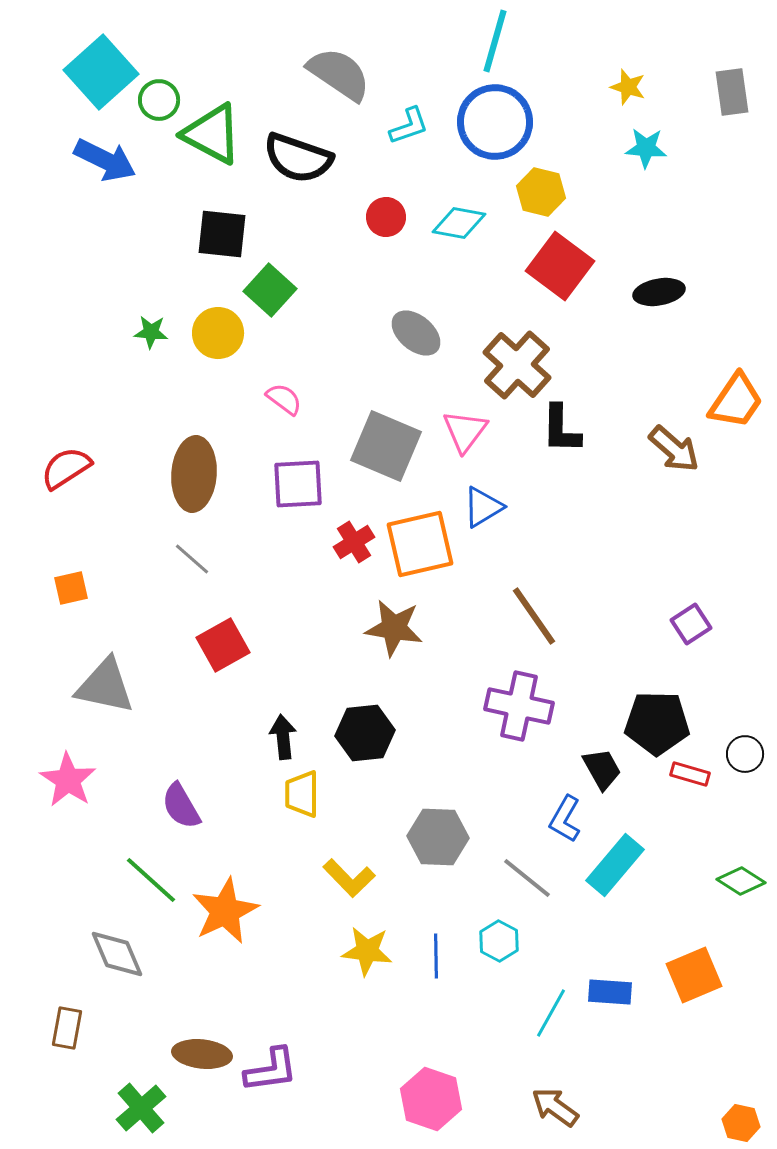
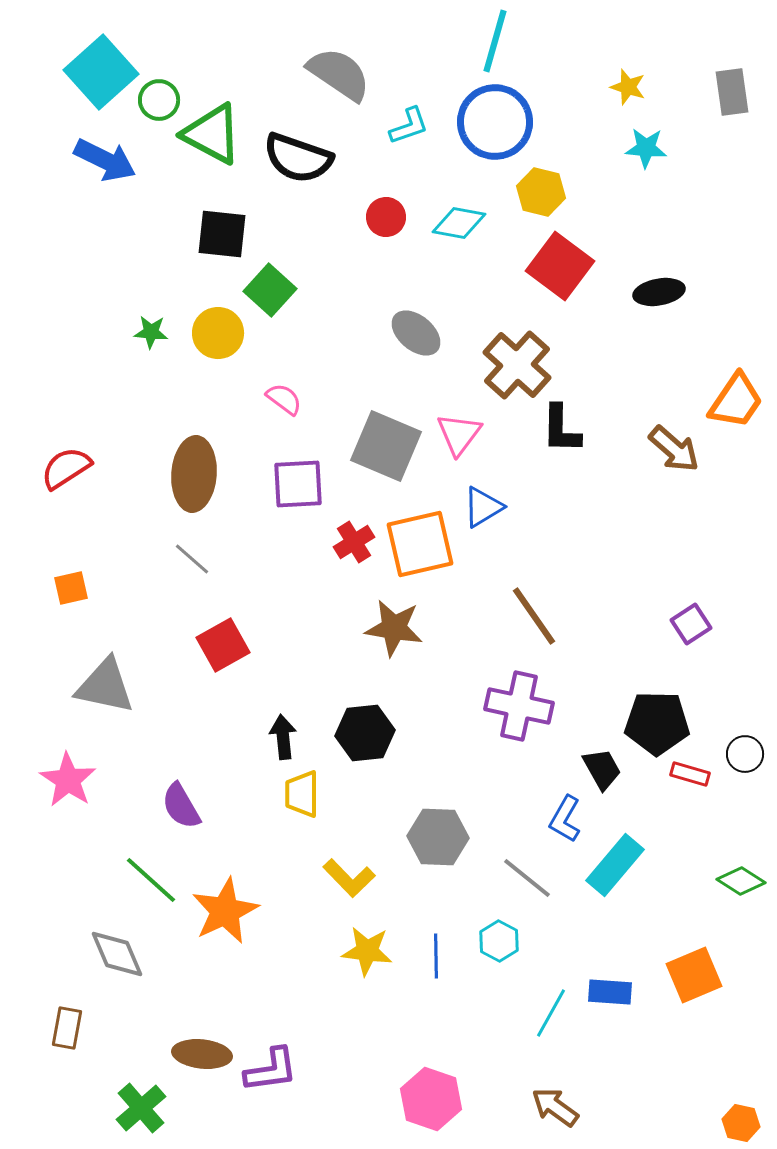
pink triangle at (465, 431): moved 6 px left, 3 px down
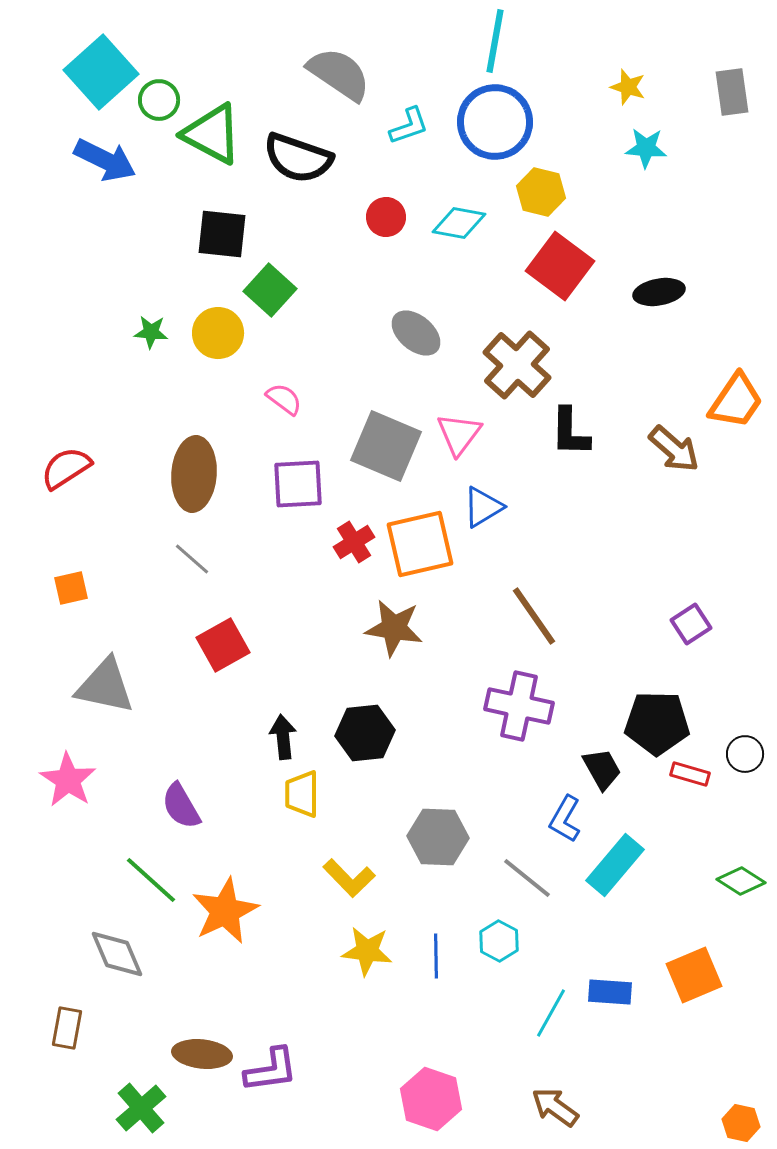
cyan line at (495, 41): rotated 6 degrees counterclockwise
black L-shape at (561, 429): moved 9 px right, 3 px down
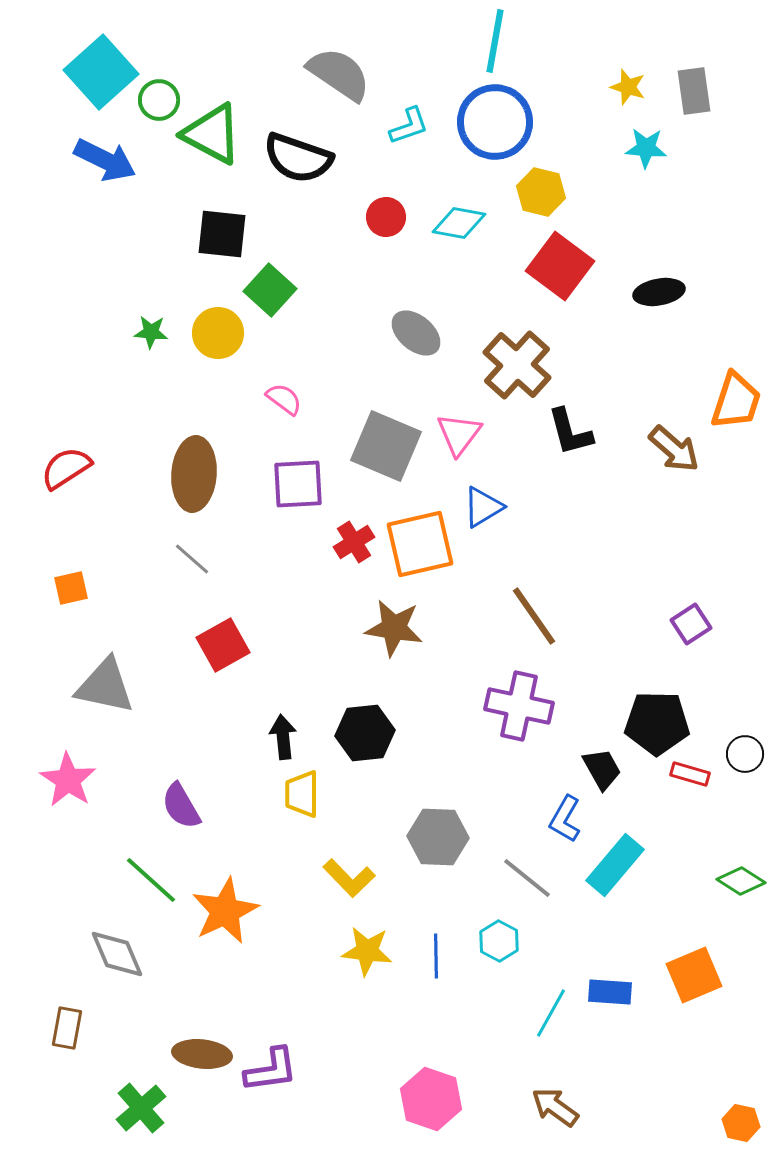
gray rectangle at (732, 92): moved 38 px left, 1 px up
orange trapezoid at (736, 401): rotated 16 degrees counterclockwise
black L-shape at (570, 432): rotated 16 degrees counterclockwise
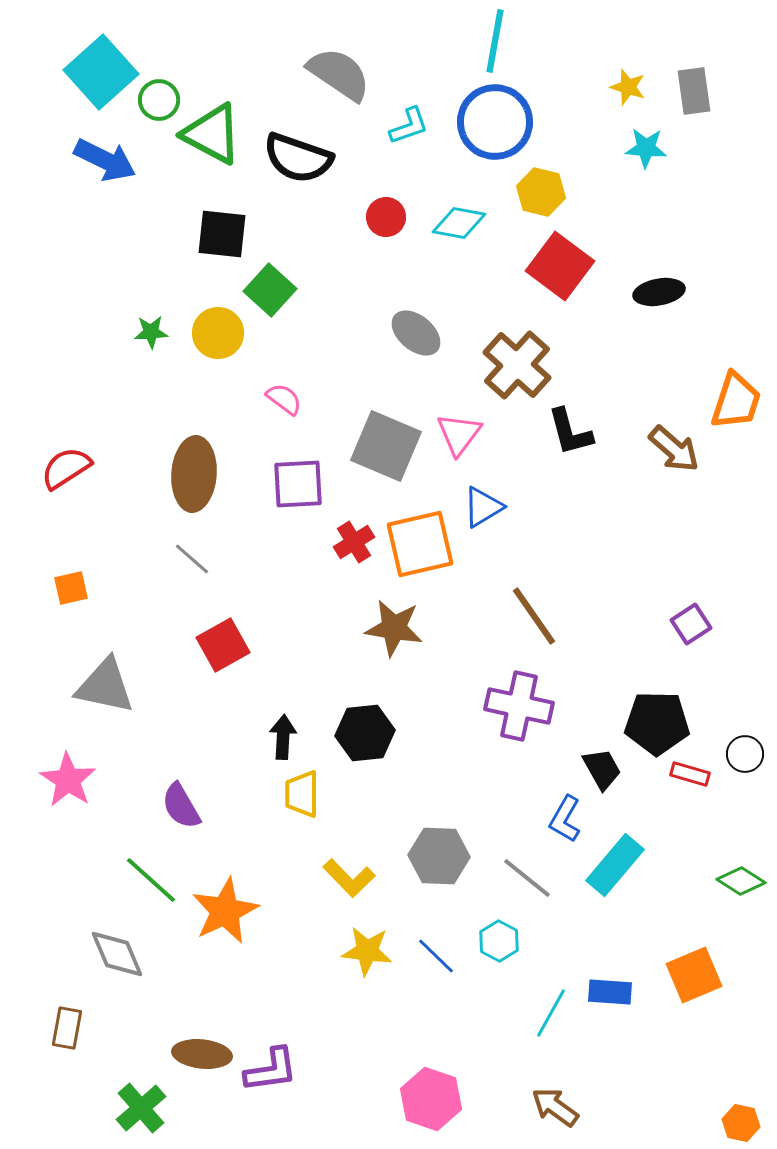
green star at (151, 332): rotated 8 degrees counterclockwise
black arrow at (283, 737): rotated 9 degrees clockwise
gray hexagon at (438, 837): moved 1 px right, 19 px down
blue line at (436, 956): rotated 45 degrees counterclockwise
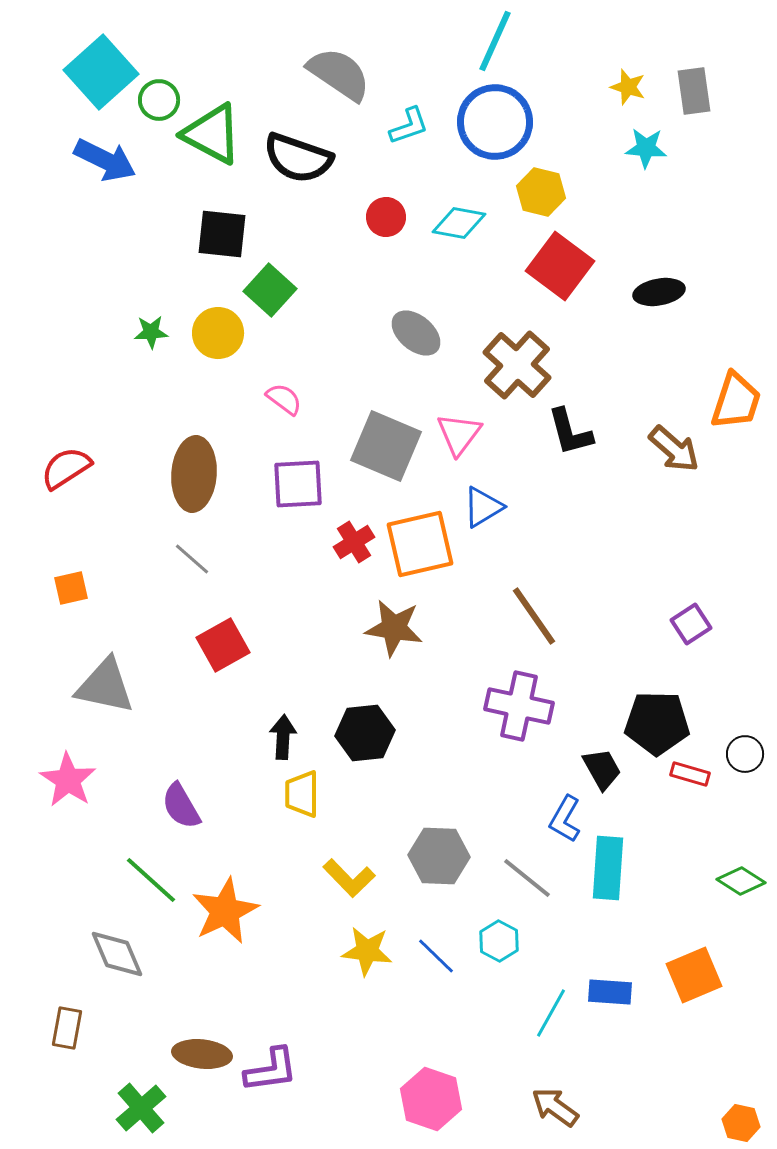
cyan line at (495, 41): rotated 14 degrees clockwise
cyan rectangle at (615, 865): moved 7 px left, 3 px down; rotated 36 degrees counterclockwise
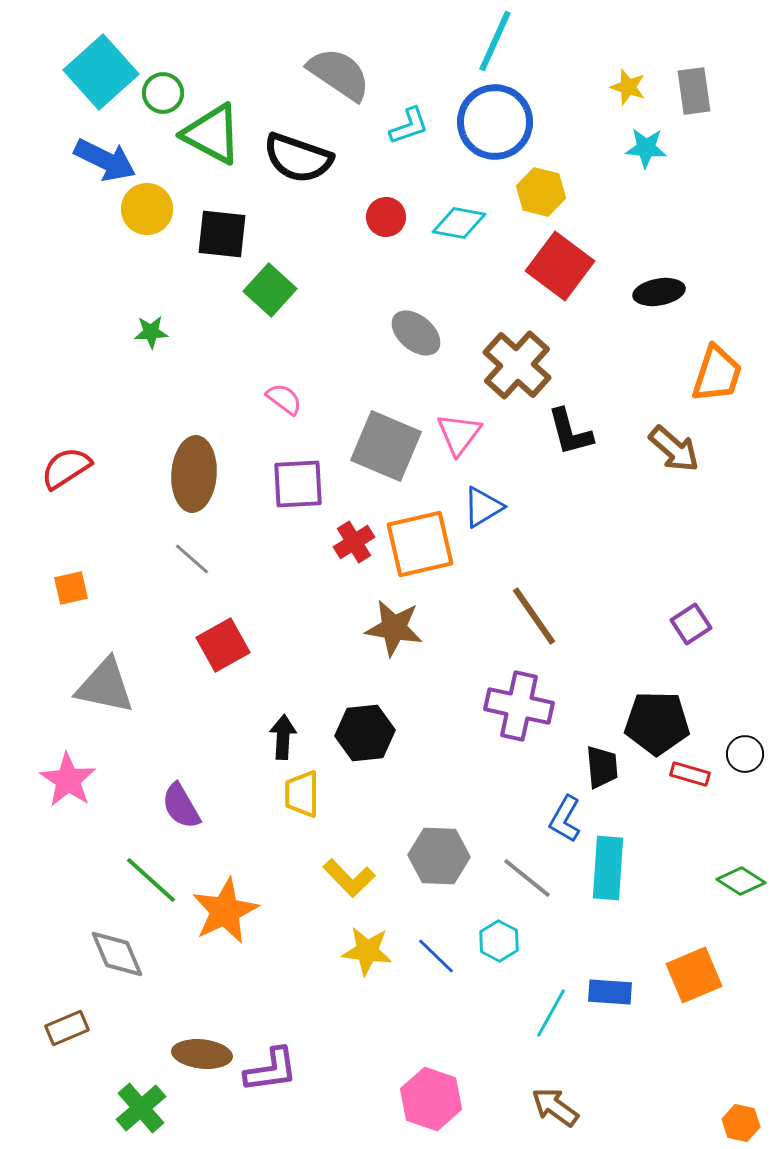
green circle at (159, 100): moved 4 px right, 7 px up
yellow circle at (218, 333): moved 71 px left, 124 px up
orange trapezoid at (736, 401): moved 19 px left, 27 px up
black trapezoid at (602, 769): moved 2 px up; rotated 24 degrees clockwise
brown rectangle at (67, 1028): rotated 57 degrees clockwise
